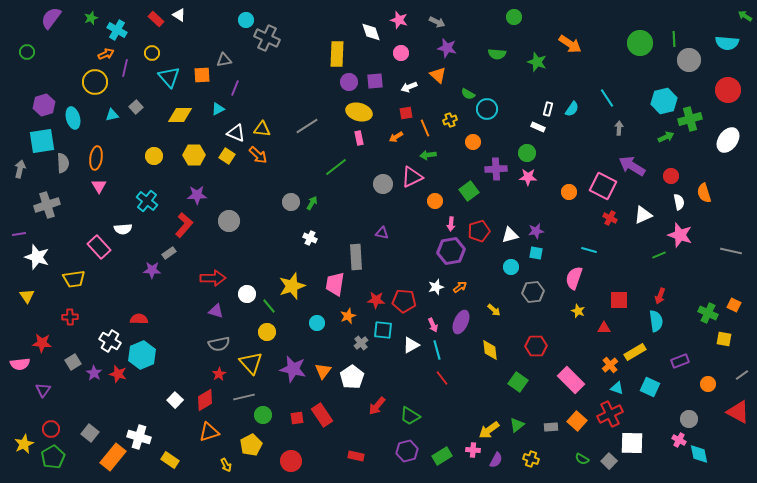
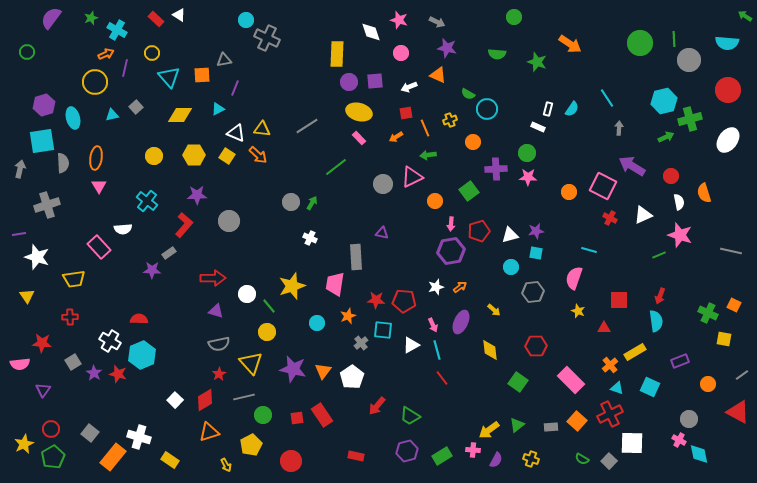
orange triangle at (438, 75): rotated 18 degrees counterclockwise
pink rectangle at (359, 138): rotated 32 degrees counterclockwise
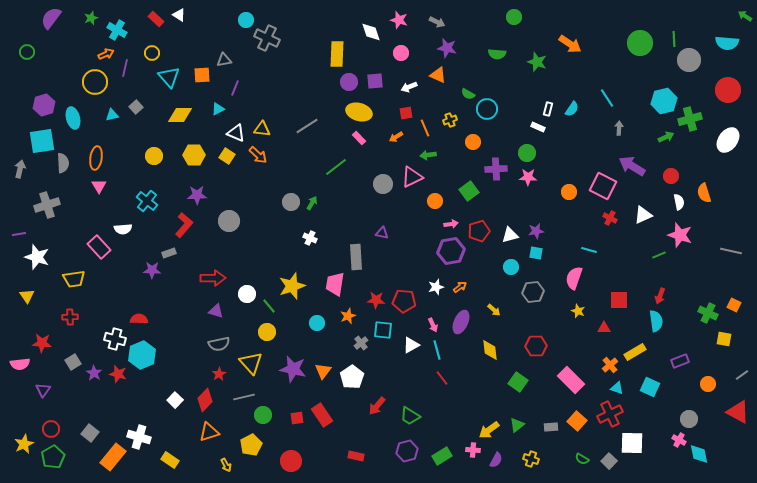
pink arrow at (451, 224): rotated 104 degrees counterclockwise
gray rectangle at (169, 253): rotated 16 degrees clockwise
white cross at (110, 341): moved 5 px right, 2 px up; rotated 15 degrees counterclockwise
red diamond at (205, 400): rotated 15 degrees counterclockwise
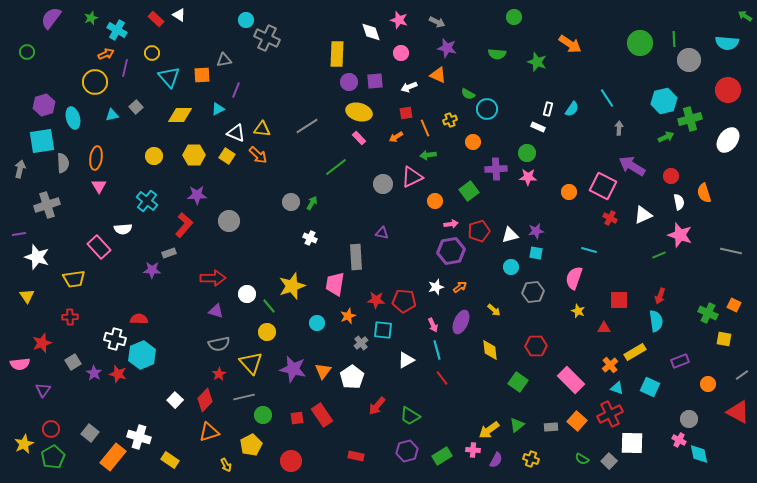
purple line at (235, 88): moved 1 px right, 2 px down
red star at (42, 343): rotated 24 degrees counterclockwise
white triangle at (411, 345): moved 5 px left, 15 px down
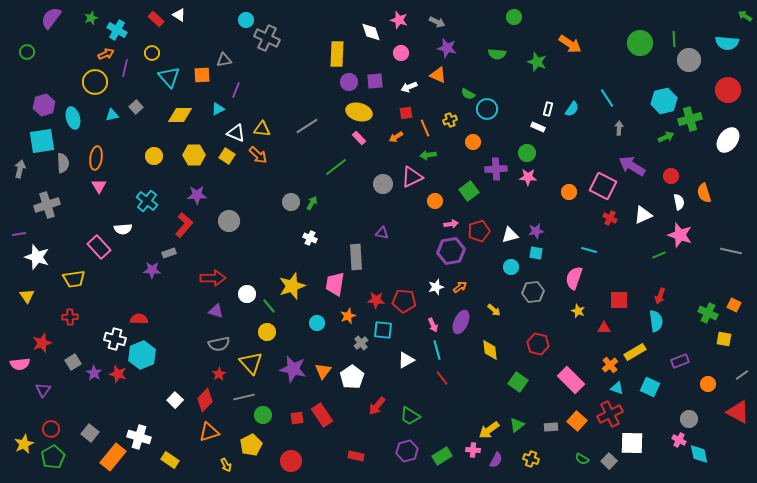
red hexagon at (536, 346): moved 2 px right, 2 px up; rotated 15 degrees clockwise
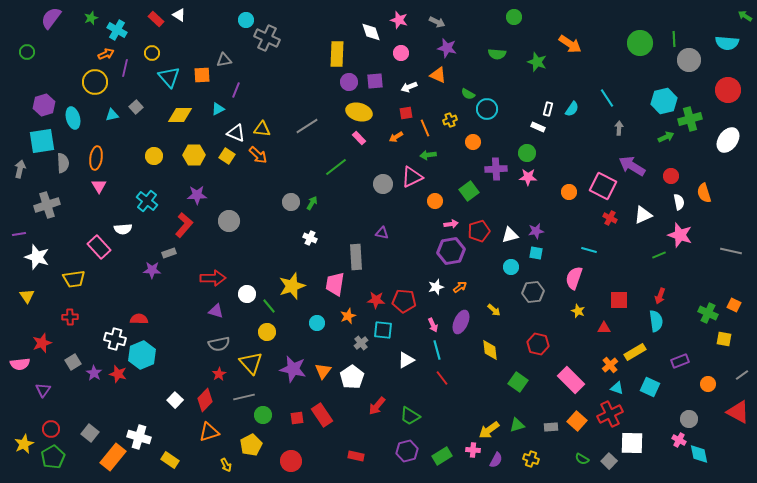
green triangle at (517, 425): rotated 21 degrees clockwise
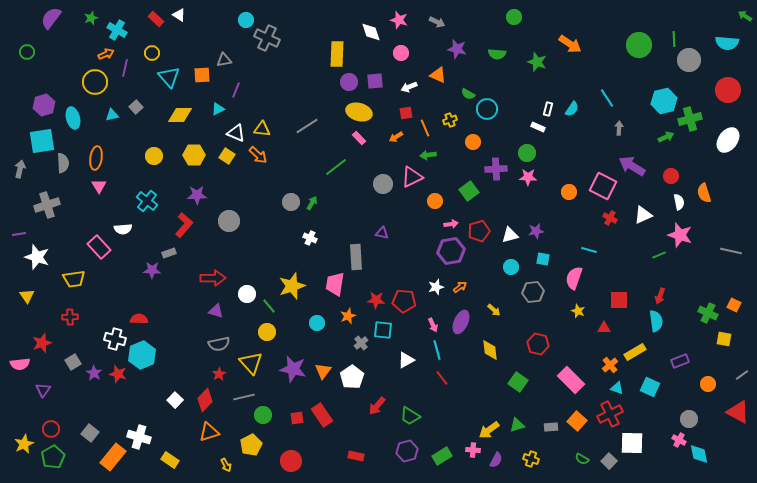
green circle at (640, 43): moved 1 px left, 2 px down
purple star at (447, 48): moved 10 px right, 1 px down
cyan square at (536, 253): moved 7 px right, 6 px down
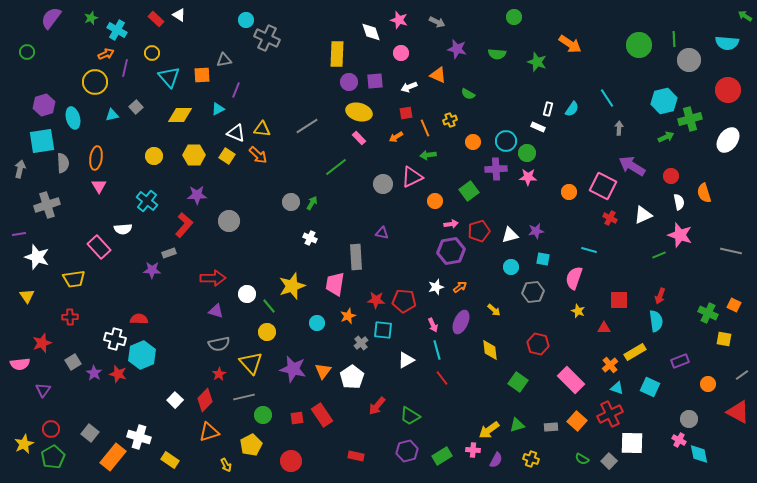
cyan circle at (487, 109): moved 19 px right, 32 px down
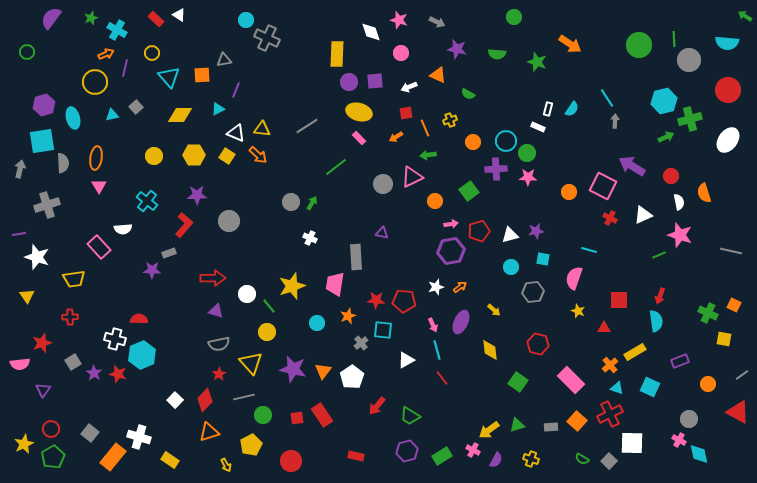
gray arrow at (619, 128): moved 4 px left, 7 px up
pink cross at (473, 450): rotated 24 degrees clockwise
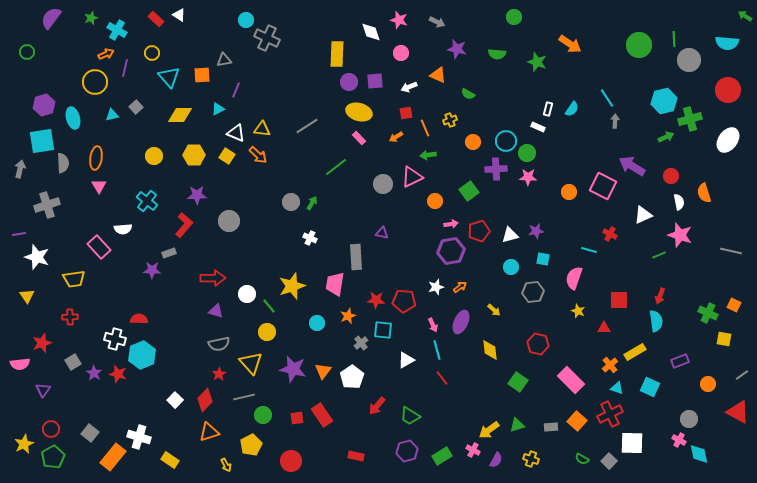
red cross at (610, 218): moved 16 px down
